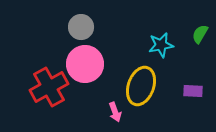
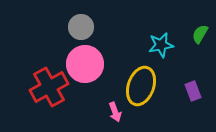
purple rectangle: rotated 66 degrees clockwise
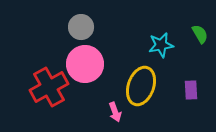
green semicircle: rotated 120 degrees clockwise
purple rectangle: moved 2 px left, 1 px up; rotated 18 degrees clockwise
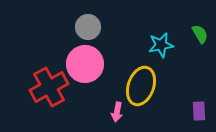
gray circle: moved 7 px right
purple rectangle: moved 8 px right, 21 px down
pink arrow: moved 2 px right; rotated 30 degrees clockwise
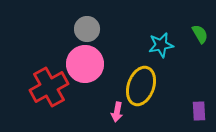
gray circle: moved 1 px left, 2 px down
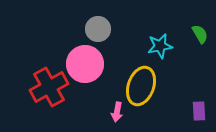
gray circle: moved 11 px right
cyan star: moved 1 px left, 1 px down
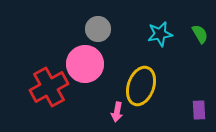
cyan star: moved 12 px up
purple rectangle: moved 1 px up
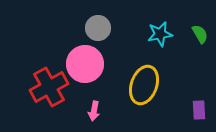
gray circle: moved 1 px up
yellow ellipse: moved 3 px right, 1 px up
pink arrow: moved 23 px left, 1 px up
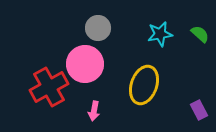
green semicircle: rotated 18 degrees counterclockwise
purple rectangle: rotated 24 degrees counterclockwise
